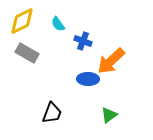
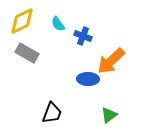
blue cross: moved 5 px up
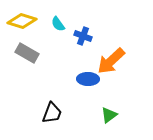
yellow diamond: rotated 44 degrees clockwise
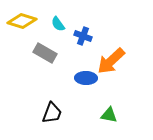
gray rectangle: moved 18 px right
blue ellipse: moved 2 px left, 1 px up
green triangle: rotated 48 degrees clockwise
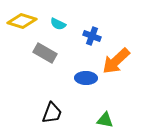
cyan semicircle: rotated 28 degrees counterclockwise
blue cross: moved 9 px right
orange arrow: moved 5 px right
green triangle: moved 4 px left, 5 px down
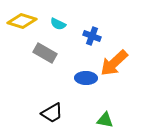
orange arrow: moved 2 px left, 2 px down
black trapezoid: rotated 40 degrees clockwise
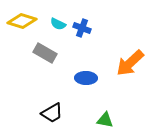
blue cross: moved 10 px left, 8 px up
orange arrow: moved 16 px right
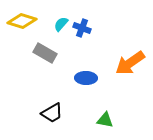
cyan semicircle: moved 3 px right; rotated 105 degrees clockwise
orange arrow: rotated 8 degrees clockwise
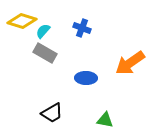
cyan semicircle: moved 18 px left, 7 px down
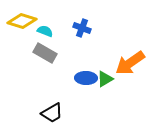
cyan semicircle: moved 2 px right; rotated 70 degrees clockwise
green triangle: moved 41 px up; rotated 42 degrees counterclockwise
